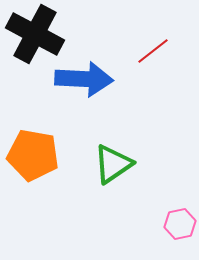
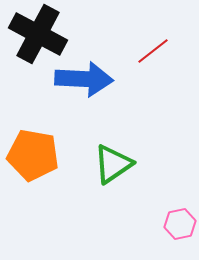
black cross: moved 3 px right
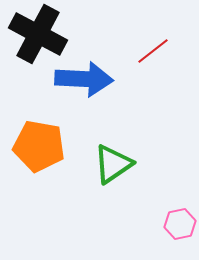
orange pentagon: moved 6 px right, 9 px up
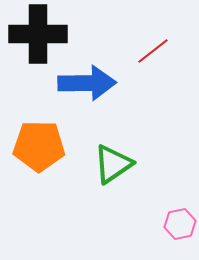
black cross: rotated 28 degrees counterclockwise
blue arrow: moved 3 px right, 4 px down; rotated 4 degrees counterclockwise
orange pentagon: rotated 9 degrees counterclockwise
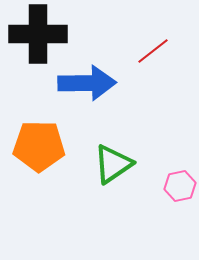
pink hexagon: moved 38 px up
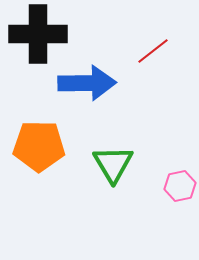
green triangle: rotated 27 degrees counterclockwise
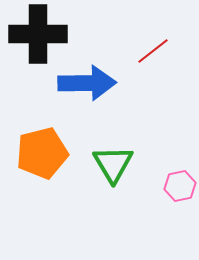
orange pentagon: moved 3 px right, 7 px down; rotated 15 degrees counterclockwise
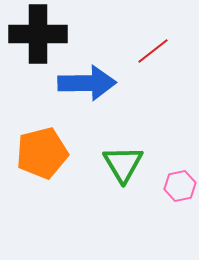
green triangle: moved 10 px right
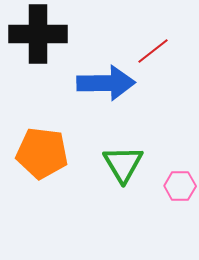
blue arrow: moved 19 px right
orange pentagon: rotated 21 degrees clockwise
pink hexagon: rotated 12 degrees clockwise
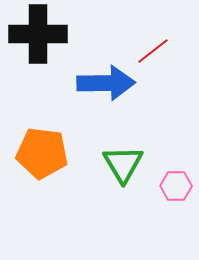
pink hexagon: moved 4 px left
